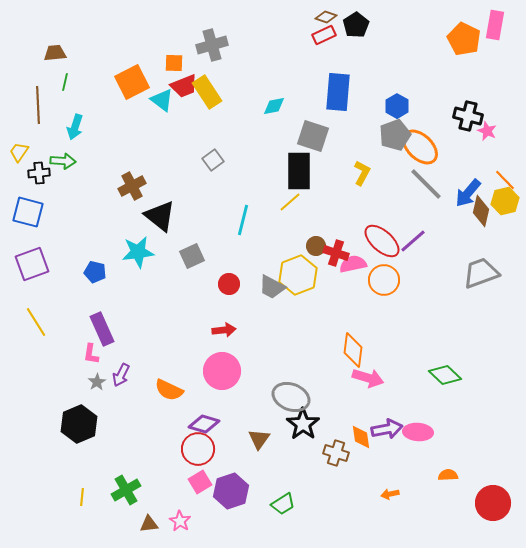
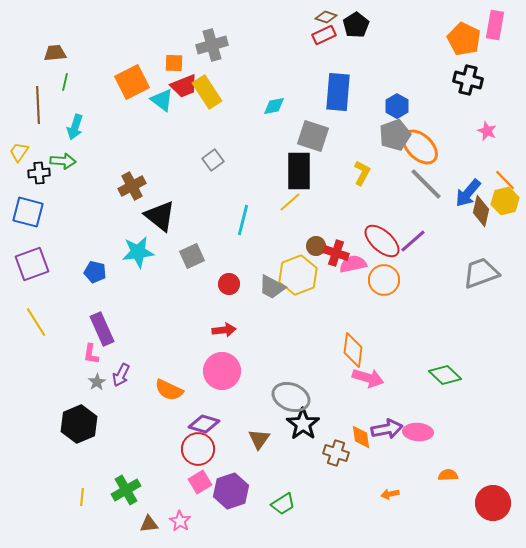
black cross at (468, 116): moved 36 px up
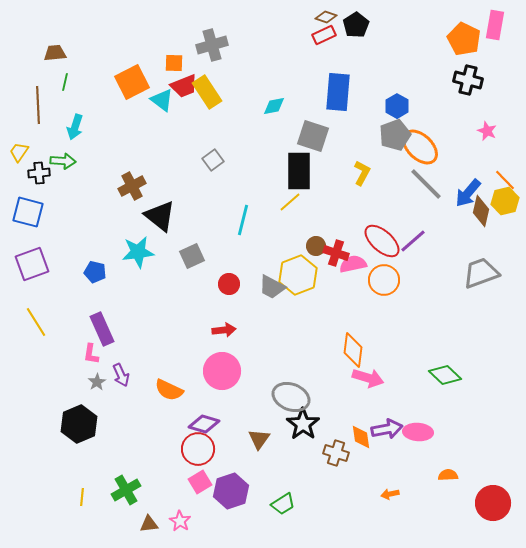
purple arrow at (121, 375): rotated 50 degrees counterclockwise
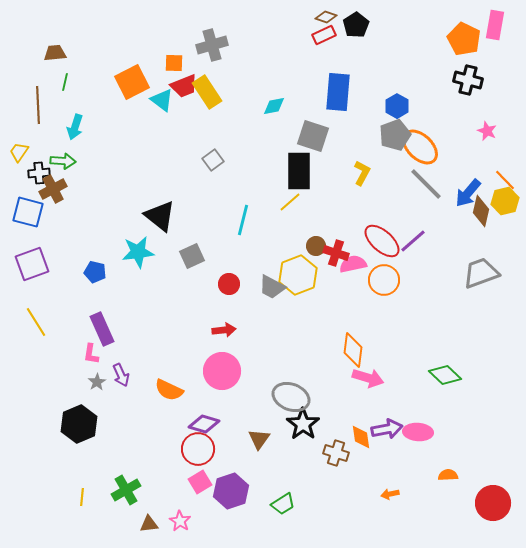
brown cross at (132, 186): moved 79 px left, 3 px down
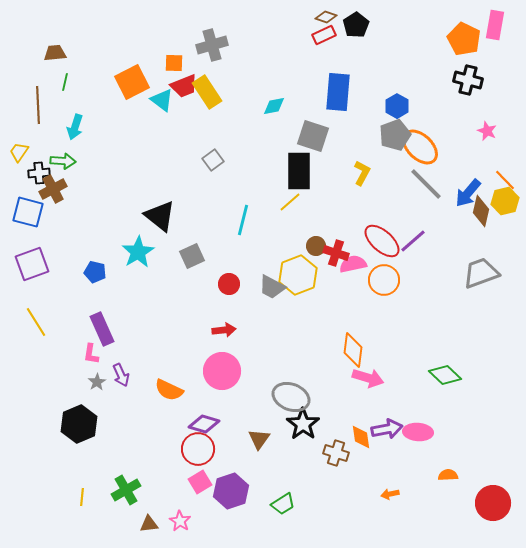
cyan star at (138, 252): rotated 24 degrees counterclockwise
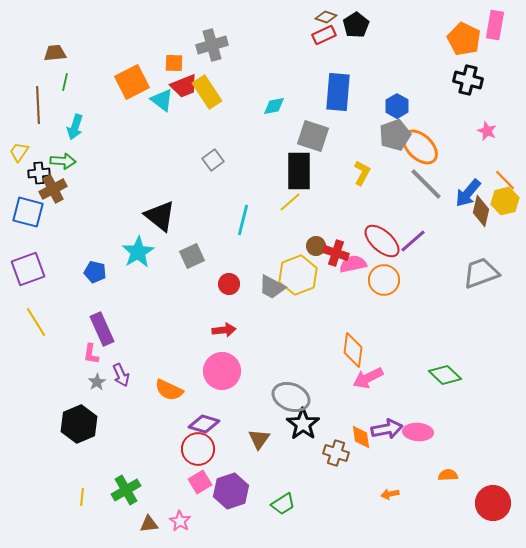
purple square at (32, 264): moved 4 px left, 5 px down
pink arrow at (368, 378): rotated 136 degrees clockwise
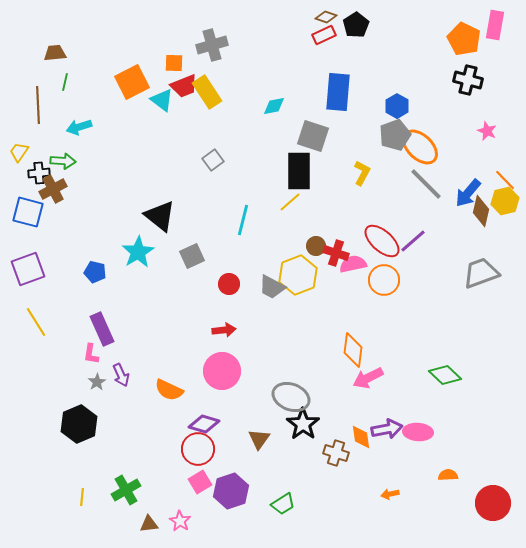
cyan arrow at (75, 127): moved 4 px right; rotated 55 degrees clockwise
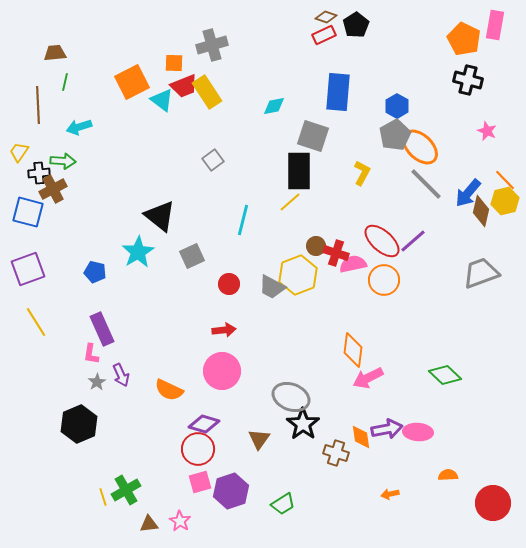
gray pentagon at (395, 135): rotated 8 degrees counterclockwise
pink square at (200, 482): rotated 15 degrees clockwise
yellow line at (82, 497): moved 21 px right; rotated 24 degrees counterclockwise
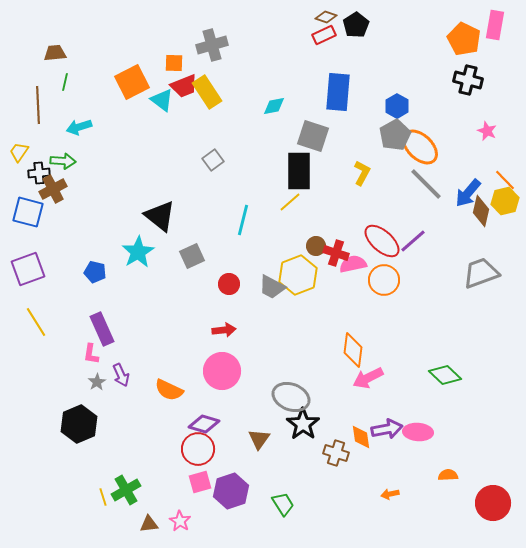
green trapezoid at (283, 504): rotated 90 degrees counterclockwise
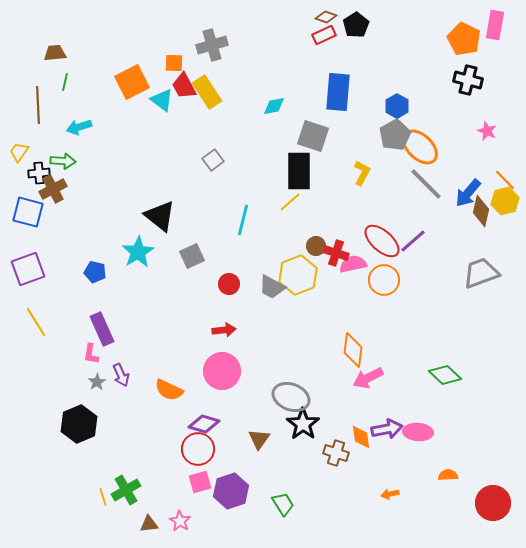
red trapezoid at (184, 86): rotated 84 degrees clockwise
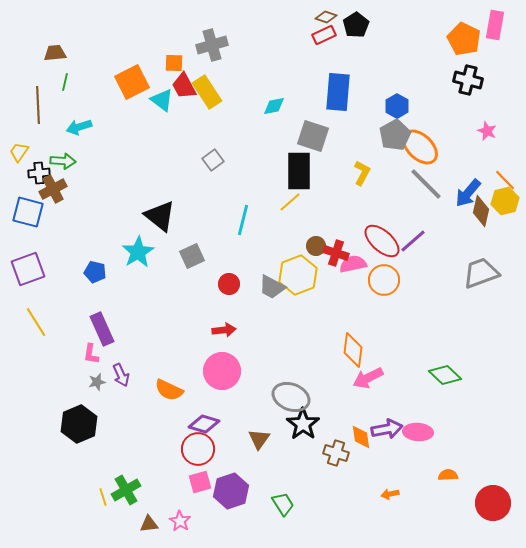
gray star at (97, 382): rotated 18 degrees clockwise
